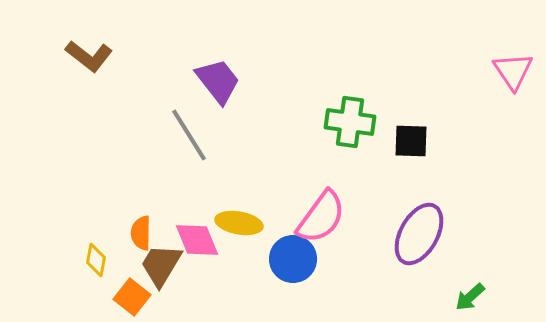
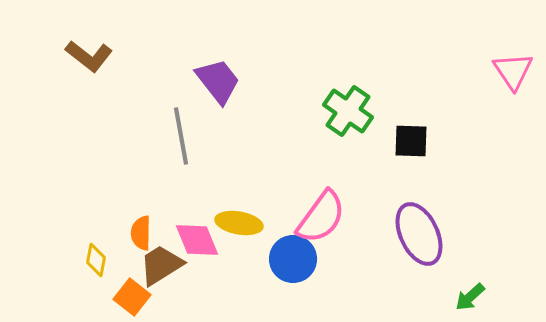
green cross: moved 2 px left, 11 px up; rotated 27 degrees clockwise
gray line: moved 8 px left, 1 px down; rotated 22 degrees clockwise
purple ellipse: rotated 54 degrees counterclockwise
brown trapezoid: rotated 27 degrees clockwise
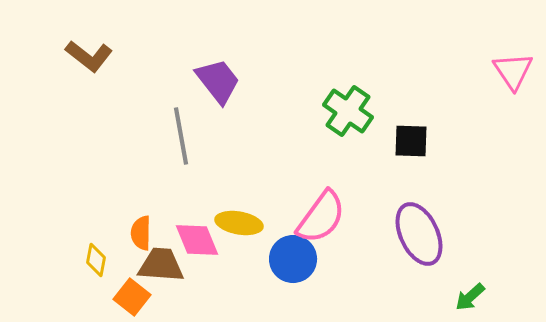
brown trapezoid: rotated 36 degrees clockwise
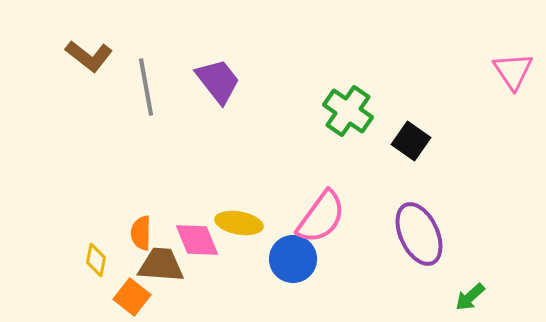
gray line: moved 35 px left, 49 px up
black square: rotated 33 degrees clockwise
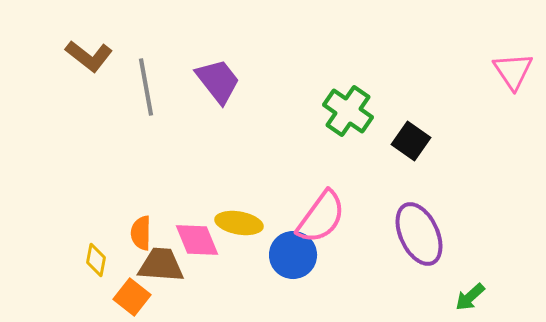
blue circle: moved 4 px up
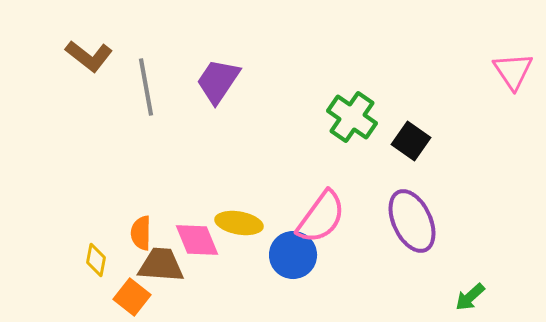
purple trapezoid: rotated 108 degrees counterclockwise
green cross: moved 4 px right, 6 px down
purple ellipse: moved 7 px left, 13 px up
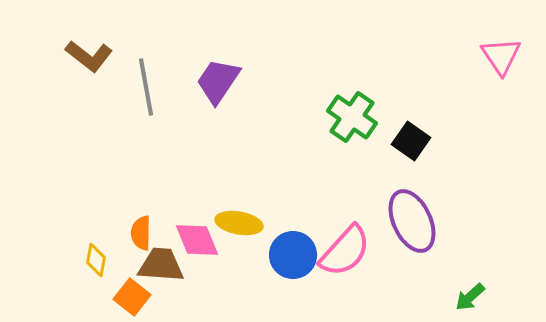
pink triangle: moved 12 px left, 15 px up
pink semicircle: moved 24 px right, 34 px down; rotated 6 degrees clockwise
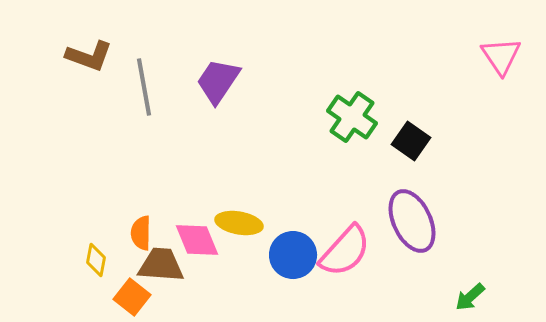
brown L-shape: rotated 18 degrees counterclockwise
gray line: moved 2 px left
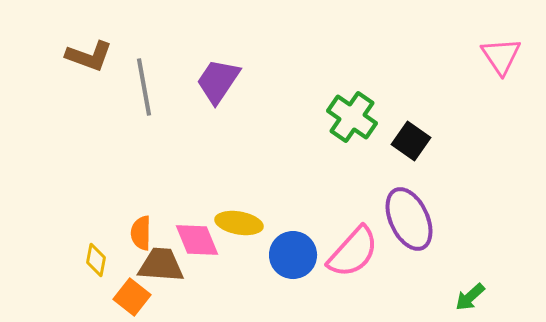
purple ellipse: moved 3 px left, 2 px up
pink semicircle: moved 8 px right, 1 px down
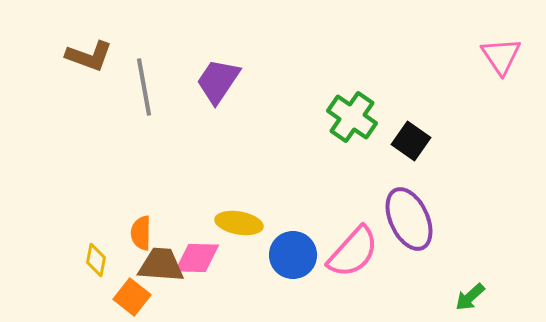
pink diamond: moved 18 px down; rotated 66 degrees counterclockwise
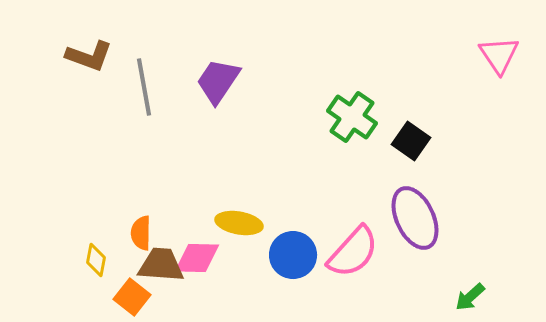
pink triangle: moved 2 px left, 1 px up
purple ellipse: moved 6 px right, 1 px up
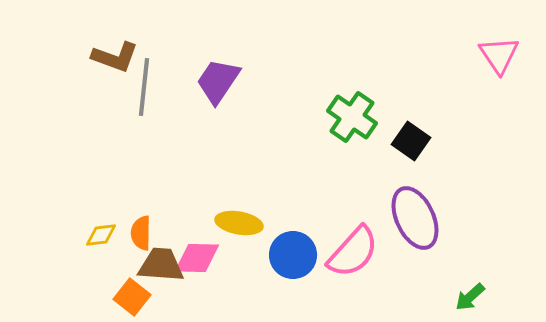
brown L-shape: moved 26 px right, 1 px down
gray line: rotated 16 degrees clockwise
yellow diamond: moved 5 px right, 25 px up; rotated 72 degrees clockwise
